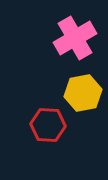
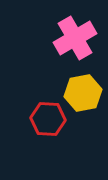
red hexagon: moved 6 px up
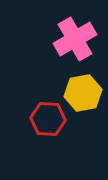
pink cross: moved 1 px down
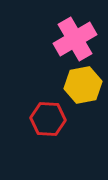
yellow hexagon: moved 8 px up
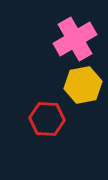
red hexagon: moved 1 px left
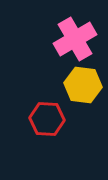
yellow hexagon: rotated 18 degrees clockwise
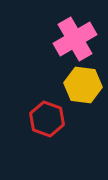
red hexagon: rotated 16 degrees clockwise
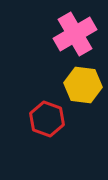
pink cross: moved 5 px up
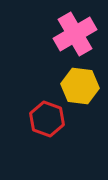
yellow hexagon: moved 3 px left, 1 px down
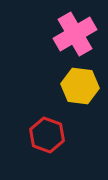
red hexagon: moved 16 px down
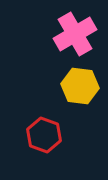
red hexagon: moved 3 px left
